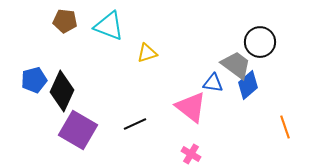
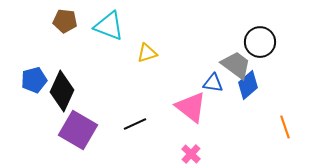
pink cross: rotated 12 degrees clockwise
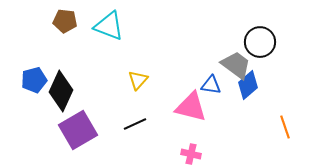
yellow triangle: moved 9 px left, 27 px down; rotated 30 degrees counterclockwise
blue triangle: moved 2 px left, 2 px down
black diamond: moved 1 px left
pink triangle: rotated 24 degrees counterclockwise
purple square: rotated 30 degrees clockwise
pink cross: rotated 30 degrees counterclockwise
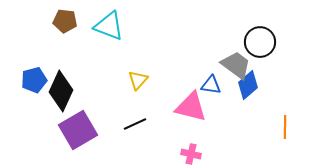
orange line: rotated 20 degrees clockwise
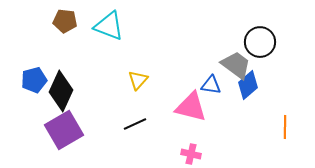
purple square: moved 14 px left
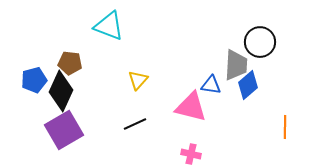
brown pentagon: moved 5 px right, 42 px down
gray trapezoid: rotated 56 degrees clockwise
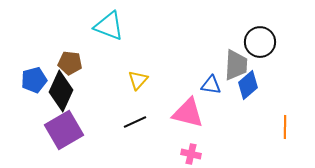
pink triangle: moved 3 px left, 6 px down
black line: moved 2 px up
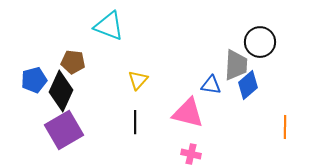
brown pentagon: moved 3 px right, 1 px up
black line: rotated 65 degrees counterclockwise
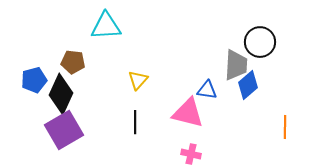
cyan triangle: moved 3 px left; rotated 24 degrees counterclockwise
blue triangle: moved 4 px left, 5 px down
black diamond: moved 3 px down
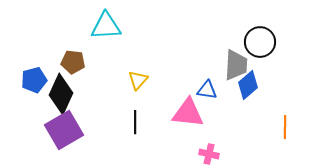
pink triangle: rotated 8 degrees counterclockwise
pink cross: moved 18 px right
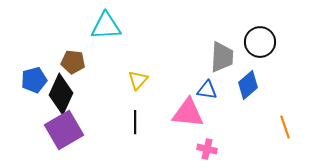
gray trapezoid: moved 14 px left, 8 px up
orange line: rotated 20 degrees counterclockwise
pink cross: moved 2 px left, 5 px up
